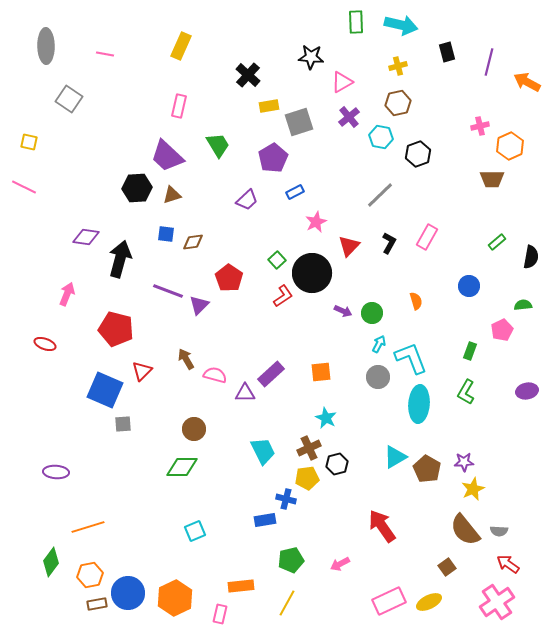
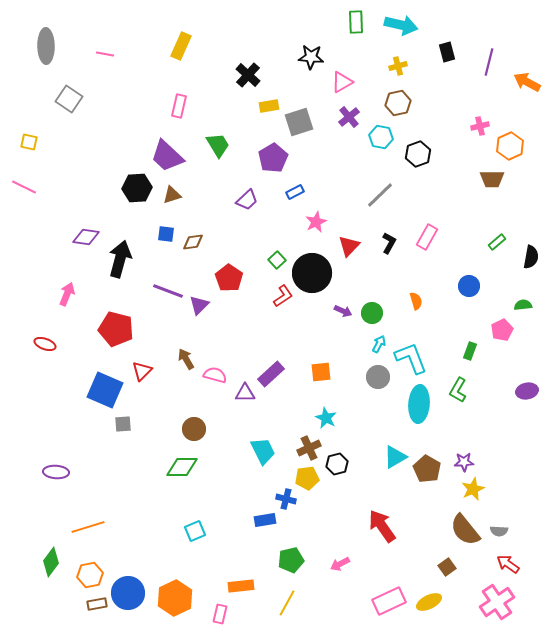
green L-shape at (466, 392): moved 8 px left, 2 px up
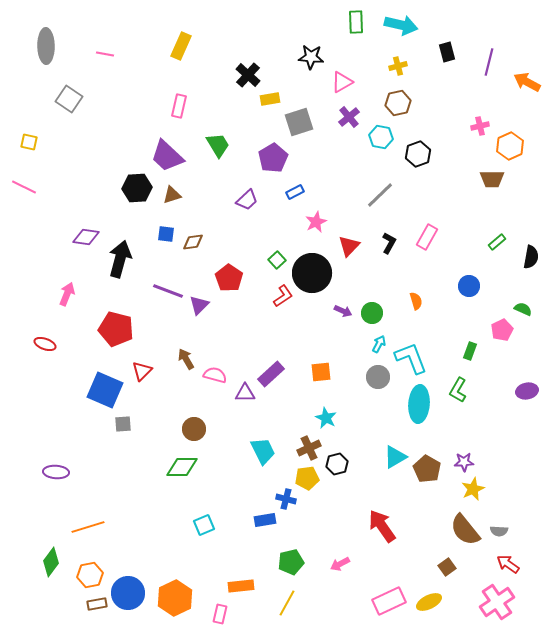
yellow rectangle at (269, 106): moved 1 px right, 7 px up
green semicircle at (523, 305): moved 4 px down; rotated 30 degrees clockwise
cyan square at (195, 531): moved 9 px right, 6 px up
green pentagon at (291, 560): moved 2 px down
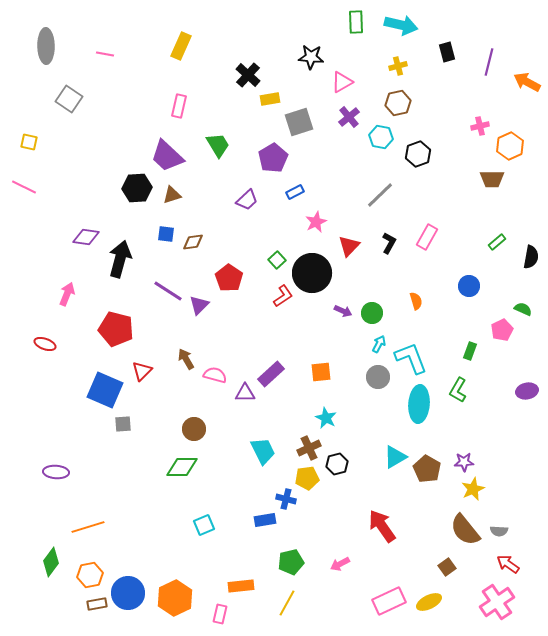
purple line at (168, 291): rotated 12 degrees clockwise
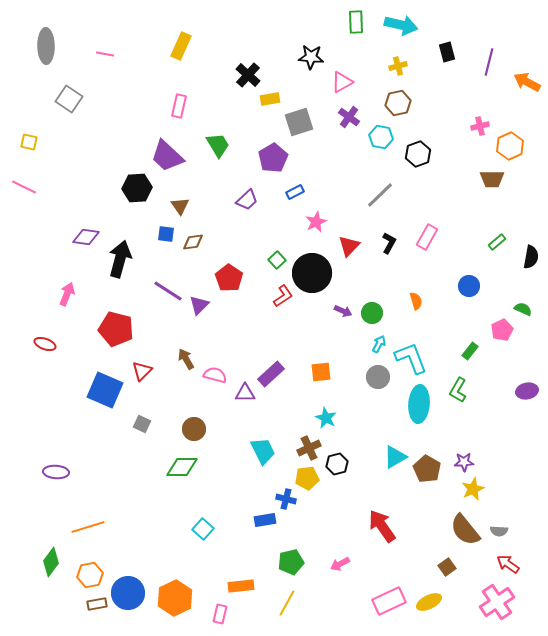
purple cross at (349, 117): rotated 15 degrees counterclockwise
brown triangle at (172, 195): moved 8 px right, 11 px down; rotated 48 degrees counterclockwise
green rectangle at (470, 351): rotated 18 degrees clockwise
gray square at (123, 424): moved 19 px right; rotated 30 degrees clockwise
cyan square at (204, 525): moved 1 px left, 4 px down; rotated 25 degrees counterclockwise
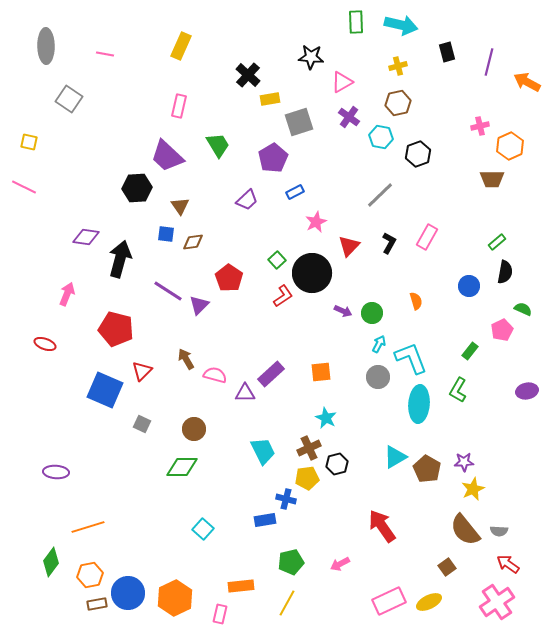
black semicircle at (531, 257): moved 26 px left, 15 px down
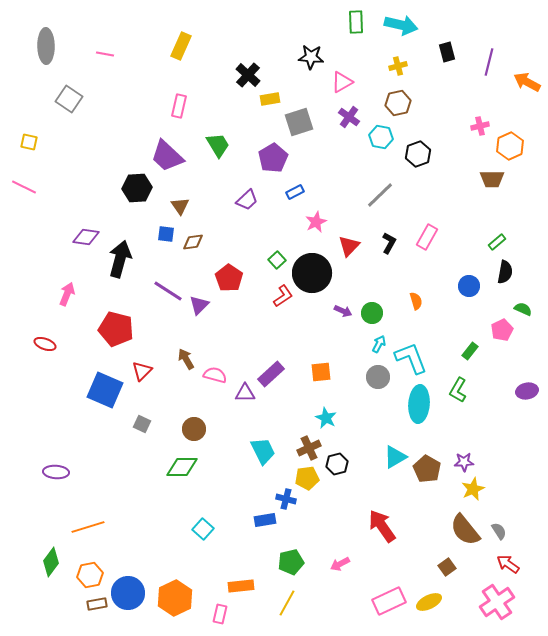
gray semicircle at (499, 531): rotated 126 degrees counterclockwise
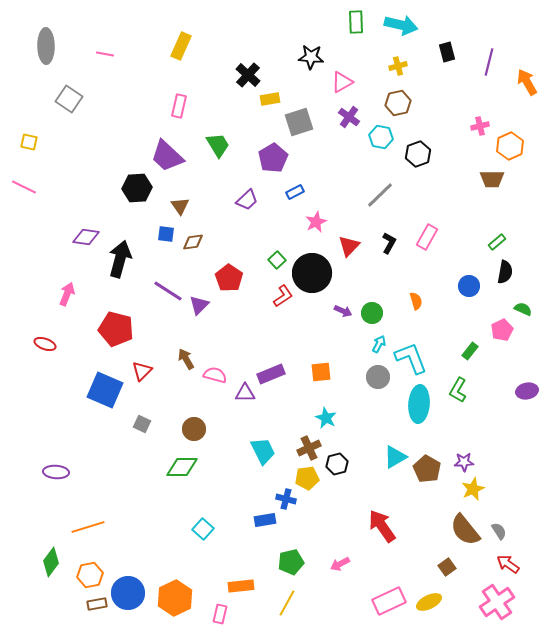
orange arrow at (527, 82): rotated 32 degrees clockwise
purple rectangle at (271, 374): rotated 20 degrees clockwise
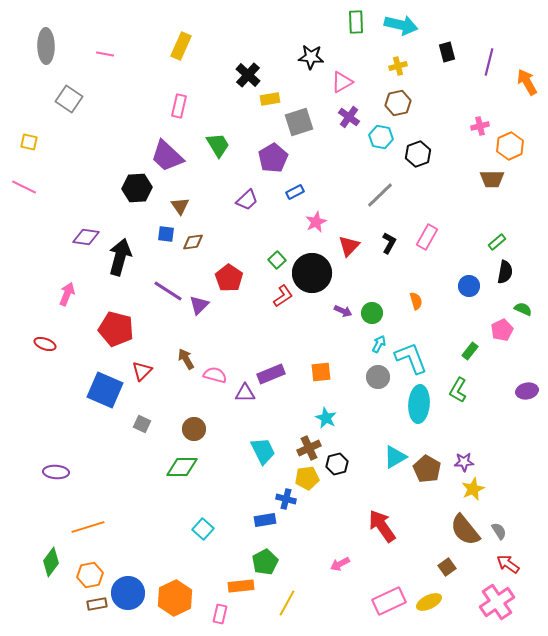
black arrow at (120, 259): moved 2 px up
green pentagon at (291, 562): moved 26 px left; rotated 15 degrees counterclockwise
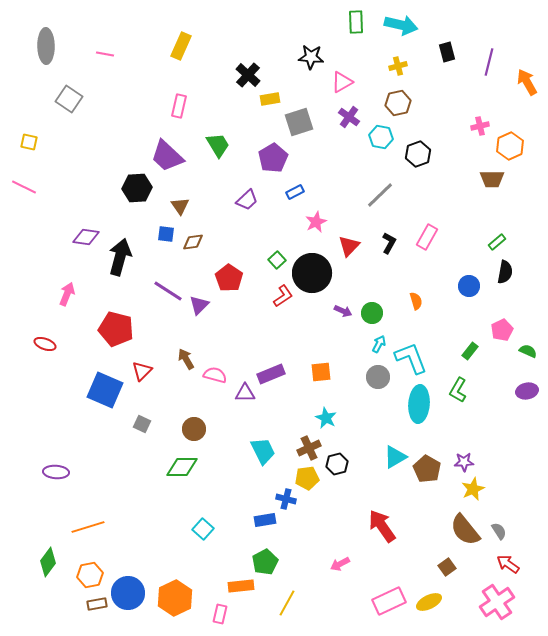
green semicircle at (523, 309): moved 5 px right, 42 px down
green diamond at (51, 562): moved 3 px left
